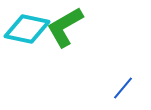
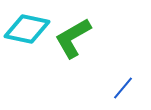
green L-shape: moved 8 px right, 11 px down
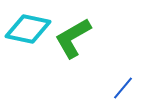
cyan diamond: moved 1 px right
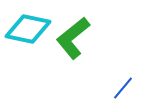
green L-shape: rotated 9 degrees counterclockwise
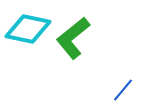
blue line: moved 2 px down
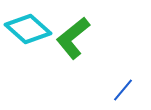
cyan diamond: rotated 30 degrees clockwise
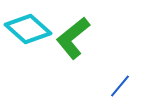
blue line: moved 3 px left, 4 px up
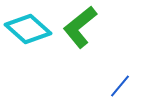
green L-shape: moved 7 px right, 11 px up
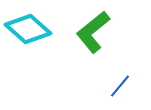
green L-shape: moved 13 px right, 5 px down
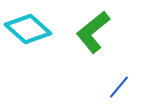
blue line: moved 1 px left, 1 px down
